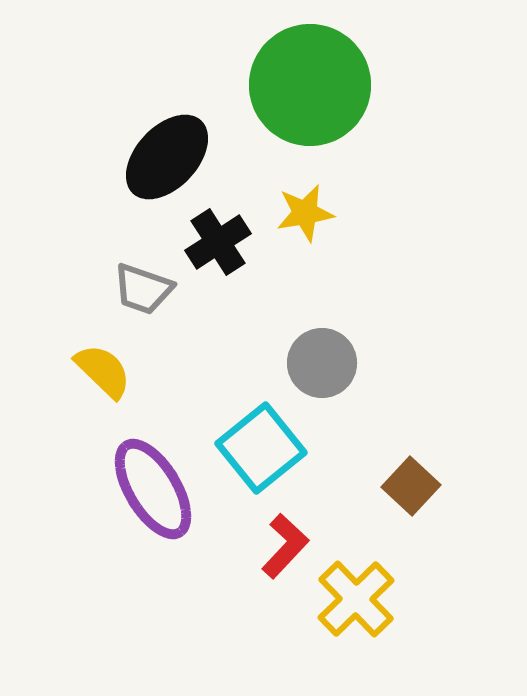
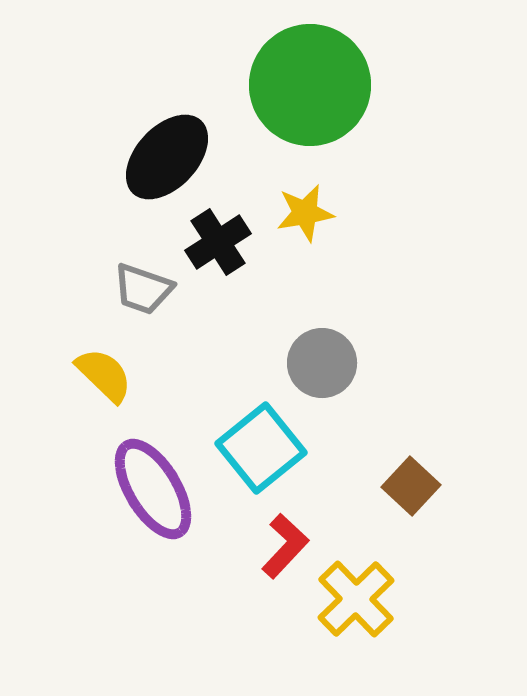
yellow semicircle: moved 1 px right, 4 px down
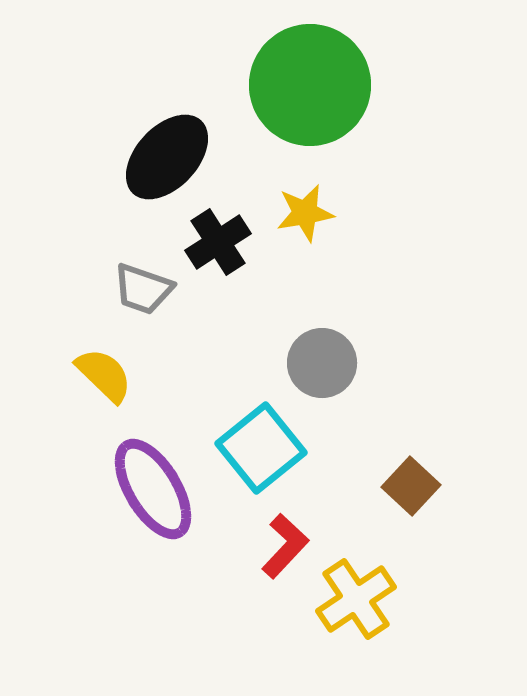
yellow cross: rotated 10 degrees clockwise
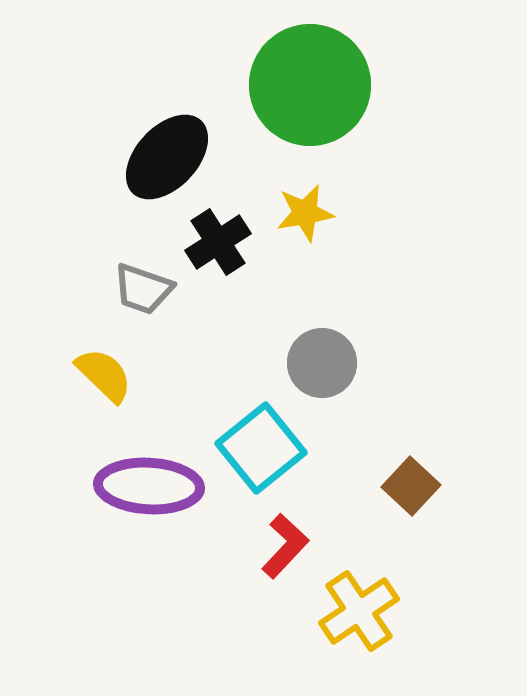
purple ellipse: moved 4 px left, 3 px up; rotated 56 degrees counterclockwise
yellow cross: moved 3 px right, 12 px down
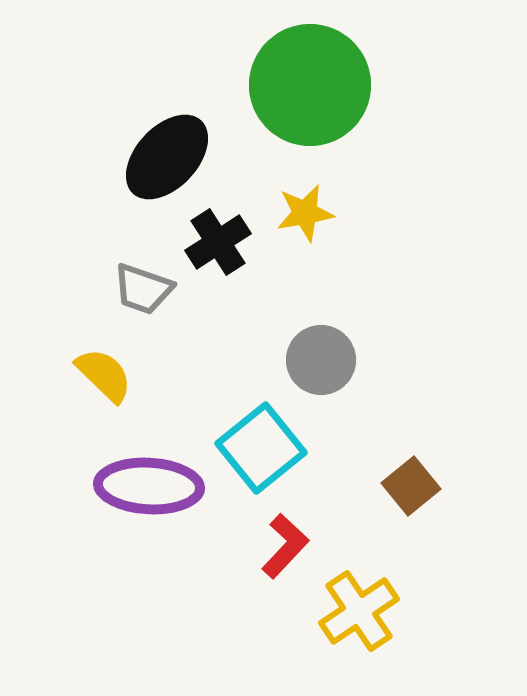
gray circle: moved 1 px left, 3 px up
brown square: rotated 8 degrees clockwise
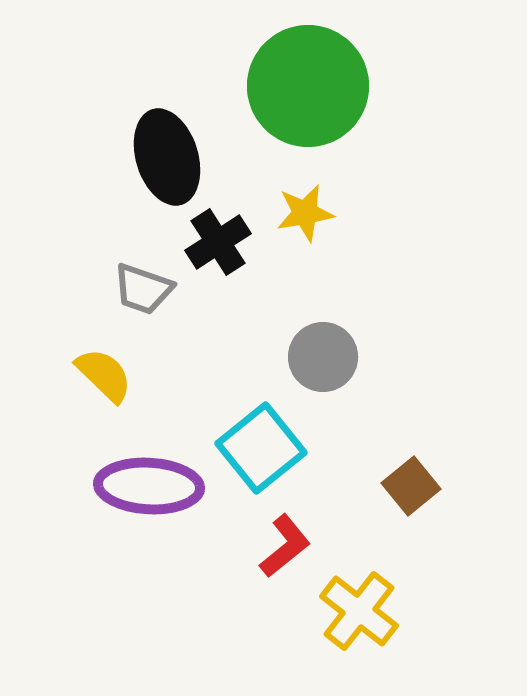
green circle: moved 2 px left, 1 px down
black ellipse: rotated 60 degrees counterclockwise
gray circle: moved 2 px right, 3 px up
red L-shape: rotated 8 degrees clockwise
yellow cross: rotated 18 degrees counterclockwise
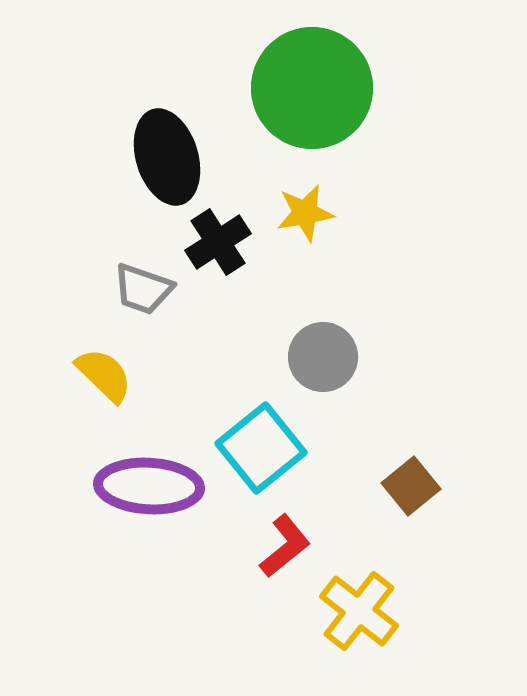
green circle: moved 4 px right, 2 px down
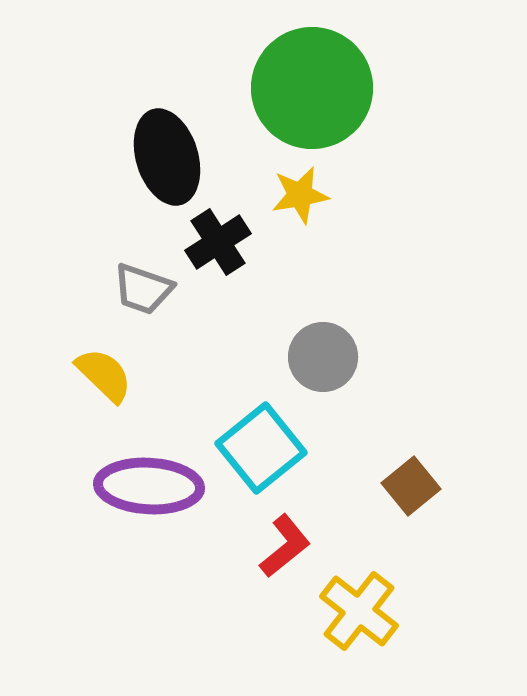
yellow star: moved 5 px left, 18 px up
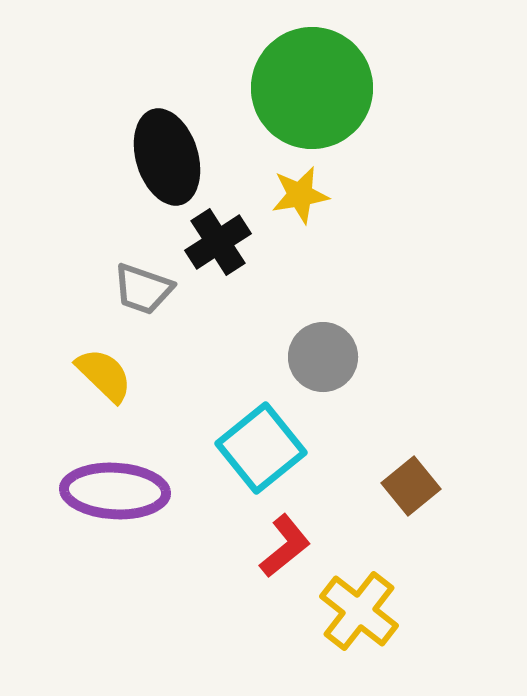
purple ellipse: moved 34 px left, 5 px down
